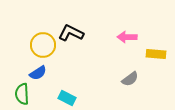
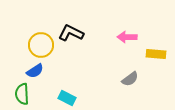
yellow circle: moved 2 px left
blue semicircle: moved 3 px left, 2 px up
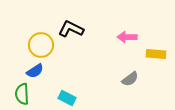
black L-shape: moved 4 px up
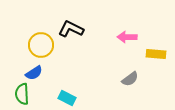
blue semicircle: moved 1 px left, 2 px down
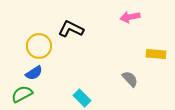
pink arrow: moved 3 px right, 20 px up; rotated 12 degrees counterclockwise
yellow circle: moved 2 px left, 1 px down
gray semicircle: rotated 96 degrees counterclockwise
green semicircle: rotated 65 degrees clockwise
cyan rectangle: moved 15 px right; rotated 18 degrees clockwise
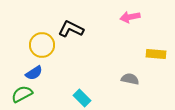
yellow circle: moved 3 px right, 1 px up
gray semicircle: rotated 36 degrees counterclockwise
